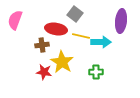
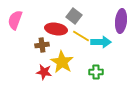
gray square: moved 1 px left, 2 px down
yellow line: rotated 18 degrees clockwise
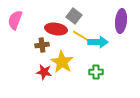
cyan arrow: moved 3 px left
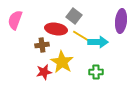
red star: rotated 21 degrees counterclockwise
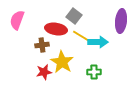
pink semicircle: moved 2 px right
green cross: moved 2 px left
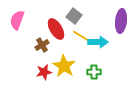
red ellipse: rotated 50 degrees clockwise
brown cross: rotated 24 degrees counterclockwise
yellow star: moved 2 px right, 4 px down
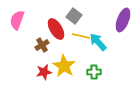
purple ellipse: moved 2 px right, 1 px up; rotated 15 degrees clockwise
yellow line: rotated 18 degrees counterclockwise
cyan arrow: rotated 132 degrees counterclockwise
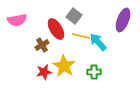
pink semicircle: rotated 120 degrees counterclockwise
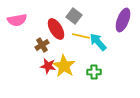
red star: moved 4 px right, 6 px up; rotated 21 degrees clockwise
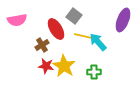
yellow line: moved 2 px right
red star: moved 2 px left
